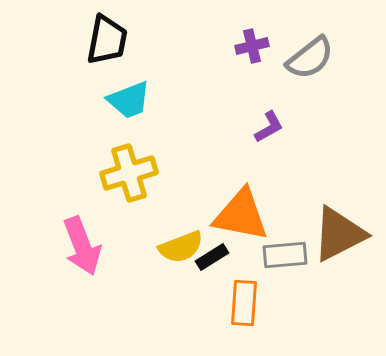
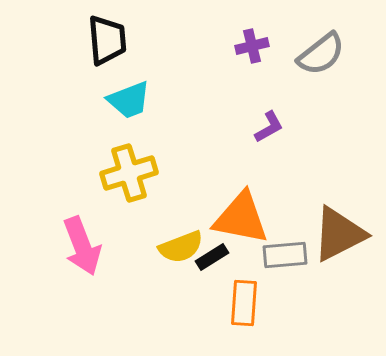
black trapezoid: rotated 16 degrees counterclockwise
gray semicircle: moved 11 px right, 4 px up
orange triangle: moved 3 px down
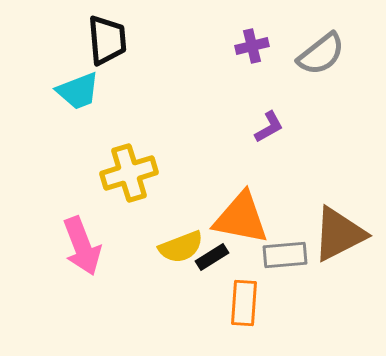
cyan trapezoid: moved 51 px left, 9 px up
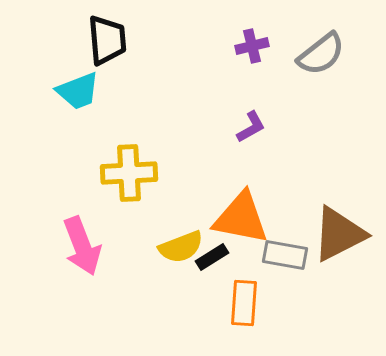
purple L-shape: moved 18 px left
yellow cross: rotated 14 degrees clockwise
gray rectangle: rotated 15 degrees clockwise
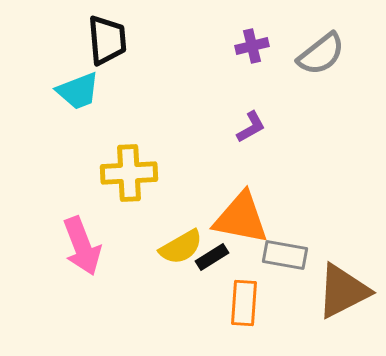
brown triangle: moved 4 px right, 57 px down
yellow semicircle: rotated 9 degrees counterclockwise
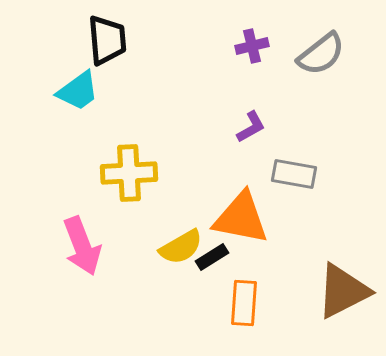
cyan trapezoid: rotated 15 degrees counterclockwise
gray rectangle: moved 9 px right, 81 px up
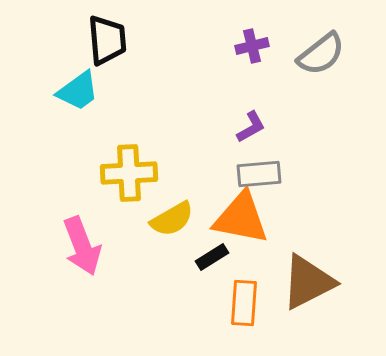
gray rectangle: moved 35 px left; rotated 15 degrees counterclockwise
yellow semicircle: moved 9 px left, 28 px up
brown triangle: moved 35 px left, 9 px up
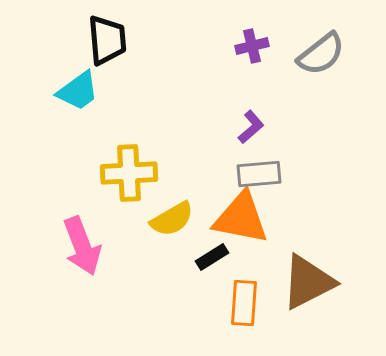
purple L-shape: rotated 12 degrees counterclockwise
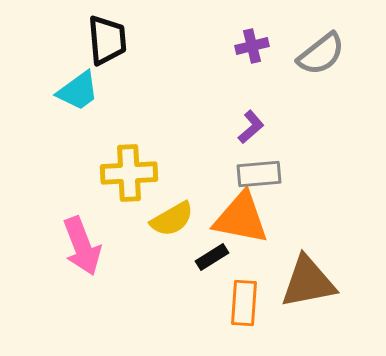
brown triangle: rotated 16 degrees clockwise
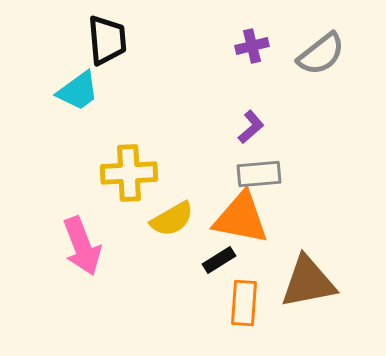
black rectangle: moved 7 px right, 3 px down
